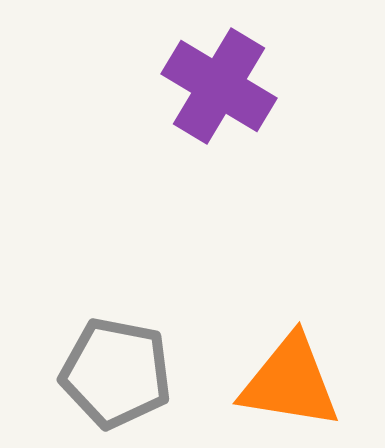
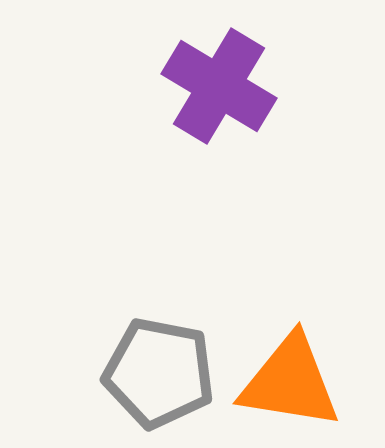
gray pentagon: moved 43 px right
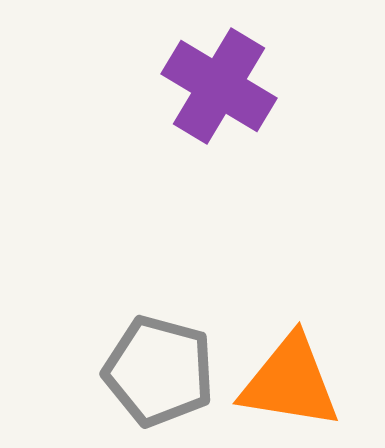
gray pentagon: moved 2 px up; rotated 4 degrees clockwise
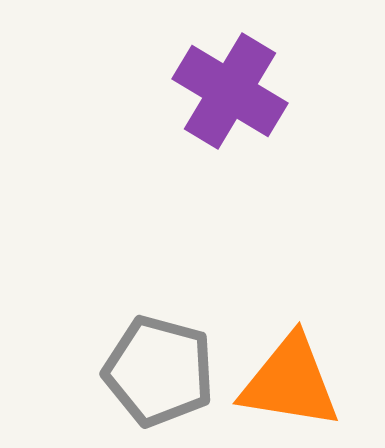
purple cross: moved 11 px right, 5 px down
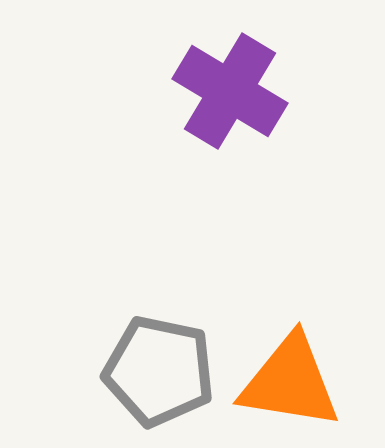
gray pentagon: rotated 3 degrees counterclockwise
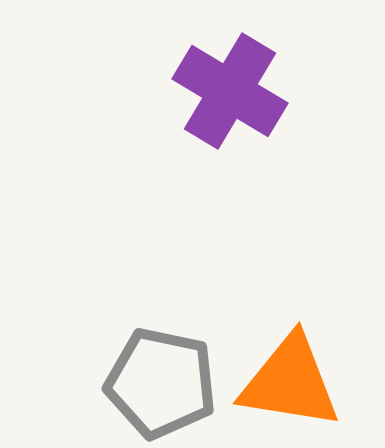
gray pentagon: moved 2 px right, 12 px down
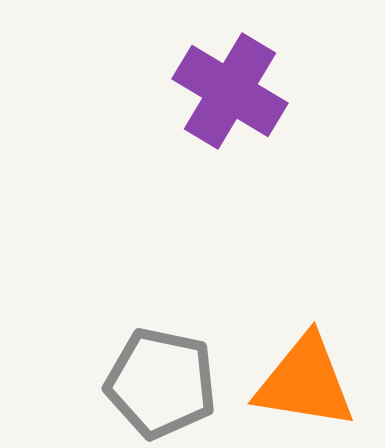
orange triangle: moved 15 px right
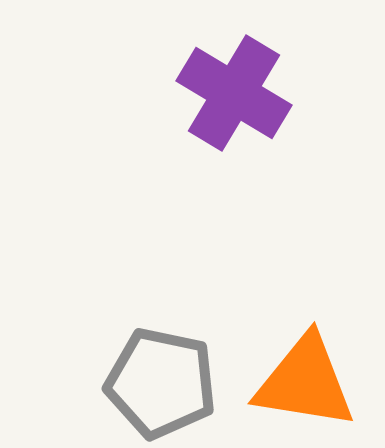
purple cross: moved 4 px right, 2 px down
